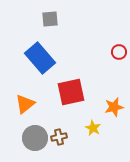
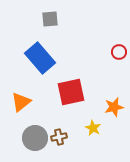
orange triangle: moved 4 px left, 2 px up
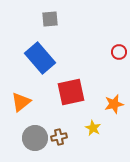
orange star: moved 3 px up
